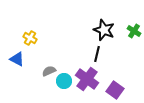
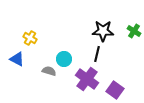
black star: moved 1 px left, 1 px down; rotated 20 degrees counterclockwise
gray semicircle: rotated 40 degrees clockwise
cyan circle: moved 22 px up
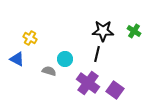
cyan circle: moved 1 px right
purple cross: moved 1 px right, 4 px down
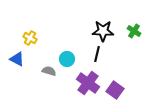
cyan circle: moved 2 px right
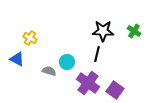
cyan circle: moved 3 px down
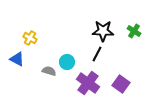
black line: rotated 14 degrees clockwise
purple square: moved 6 px right, 6 px up
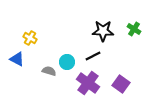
green cross: moved 2 px up
black line: moved 4 px left, 2 px down; rotated 35 degrees clockwise
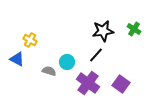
black star: rotated 10 degrees counterclockwise
yellow cross: moved 2 px down
black line: moved 3 px right, 1 px up; rotated 21 degrees counterclockwise
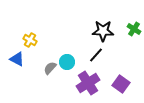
black star: rotated 10 degrees clockwise
gray semicircle: moved 1 px right, 3 px up; rotated 64 degrees counterclockwise
purple cross: rotated 20 degrees clockwise
